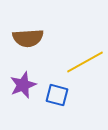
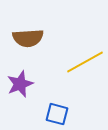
purple star: moved 3 px left, 1 px up
blue square: moved 19 px down
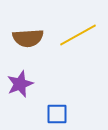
yellow line: moved 7 px left, 27 px up
blue square: rotated 15 degrees counterclockwise
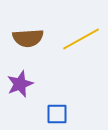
yellow line: moved 3 px right, 4 px down
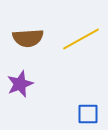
blue square: moved 31 px right
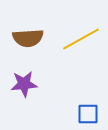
purple star: moved 4 px right; rotated 16 degrees clockwise
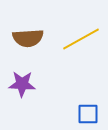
purple star: moved 2 px left; rotated 8 degrees clockwise
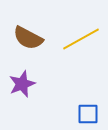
brown semicircle: rotated 32 degrees clockwise
purple star: rotated 24 degrees counterclockwise
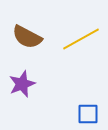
brown semicircle: moved 1 px left, 1 px up
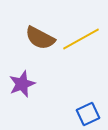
brown semicircle: moved 13 px right, 1 px down
blue square: rotated 25 degrees counterclockwise
